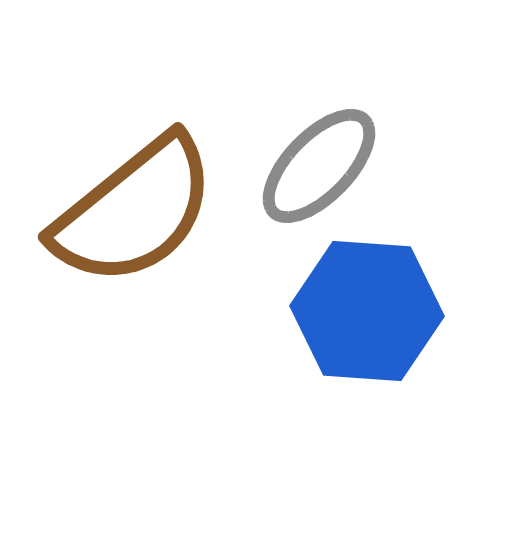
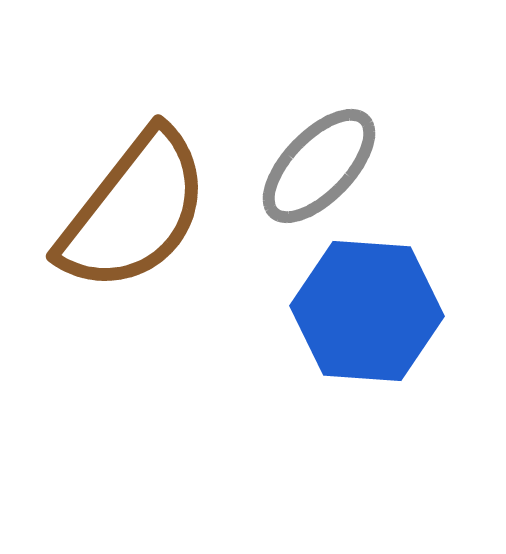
brown semicircle: rotated 13 degrees counterclockwise
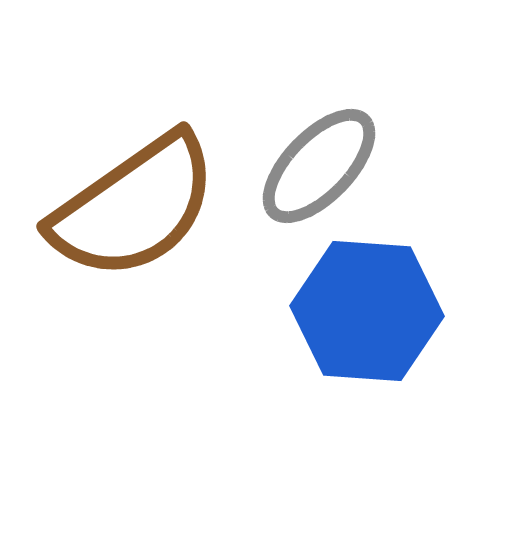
brown semicircle: moved 4 px up; rotated 17 degrees clockwise
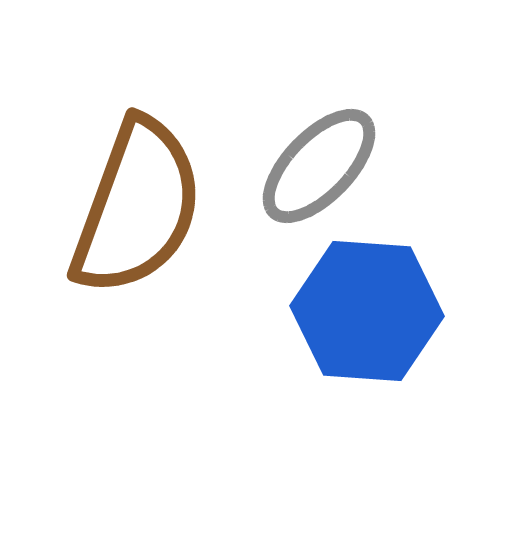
brown semicircle: moved 3 px right; rotated 35 degrees counterclockwise
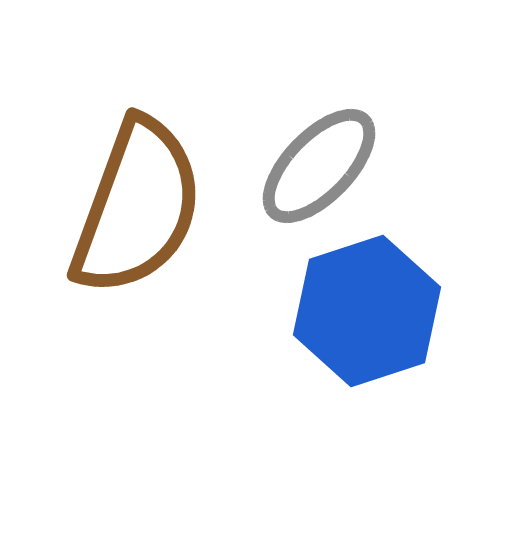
blue hexagon: rotated 22 degrees counterclockwise
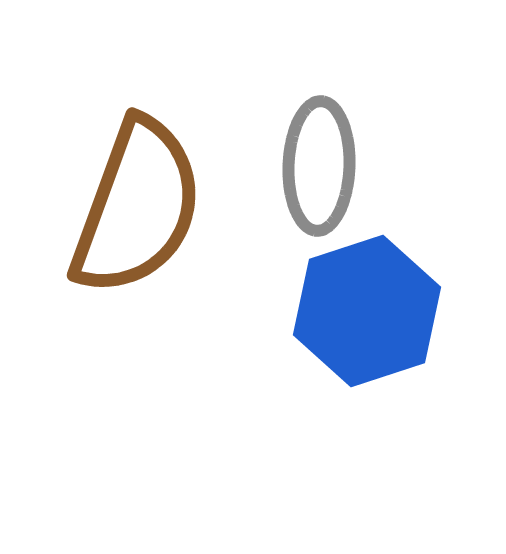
gray ellipse: rotated 42 degrees counterclockwise
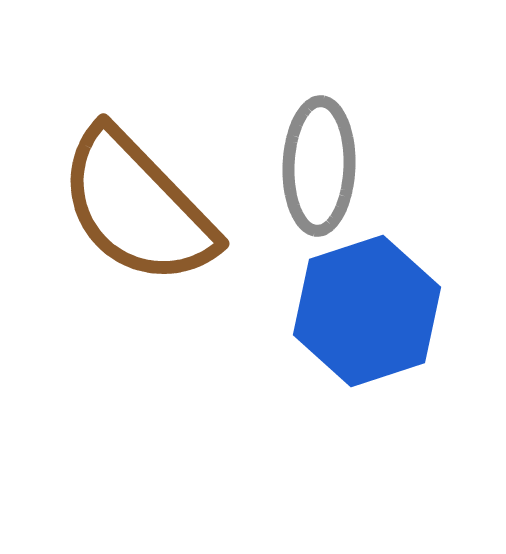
brown semicircle: rotated 116 degrees clockwise
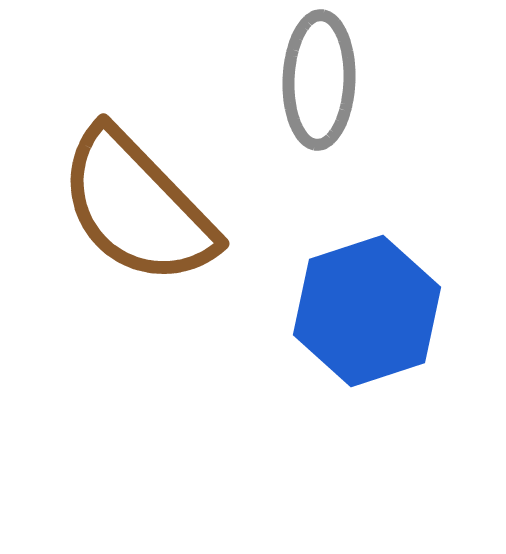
gray ellipse: moved 86 px up
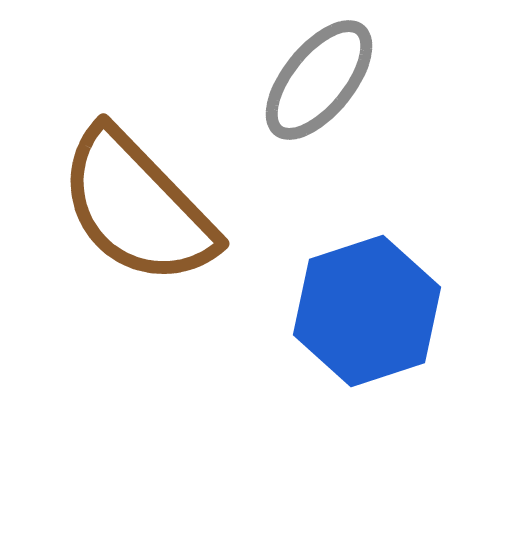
gray ellipse: rotated 37 degrees clockwise
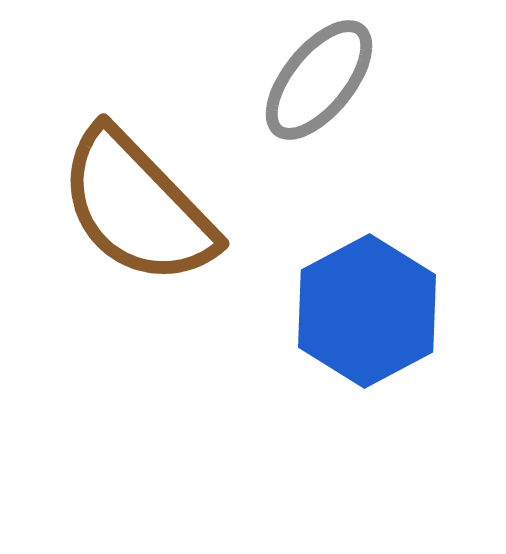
blue hexagon: rotated 10 degrees counterclockwise
